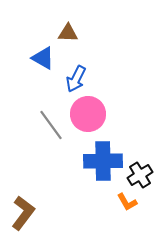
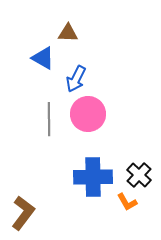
gray line: moved 2 px left, 6 px up; rotated 36 degrees clockwise
blue cross: moved 10 px left, 16 px down
black cross: moved 1 px left; rotated 15 degrees counterclockwise
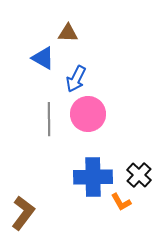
orange L-shape: moved 6 px left
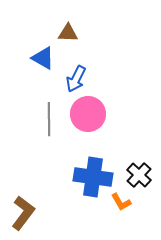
blue cross: rotated 9 degrees clockwise
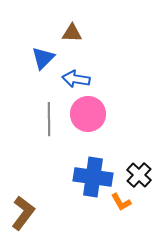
brown triangle: moved 4 px right
blue triangle: rotated 45 degrees clockwise
blue arrow: rotated 72 degrees clockwise
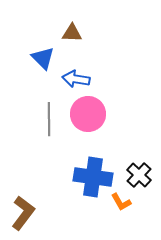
blue triangle: rotated 30 degrees counterclockwise
